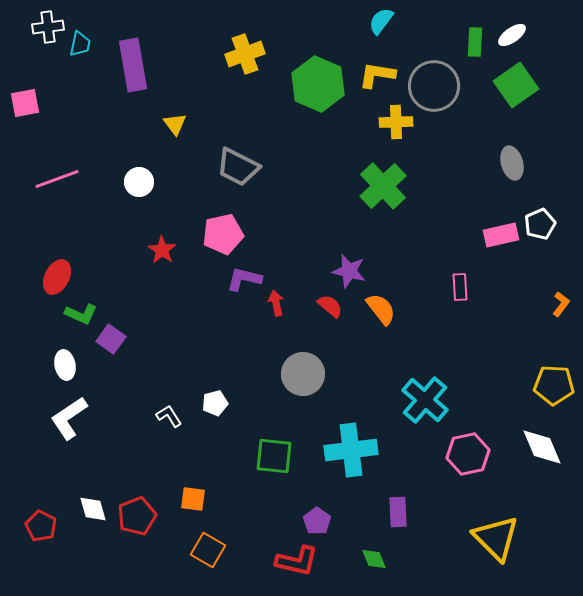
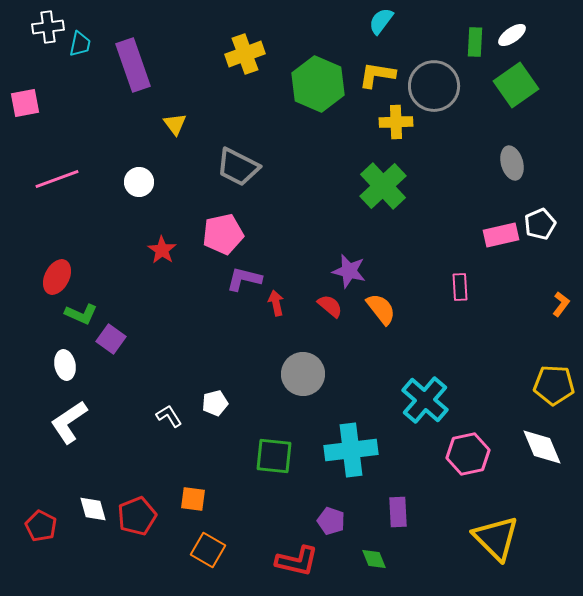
purple rectangle at (133, 65): rotated 9 degrees counterclockwise
white L-shape at (69, 418): moved 4 px down
purple pentagon at (317, 521): moved 14 px right; rotated 16 degrees counterclockwise
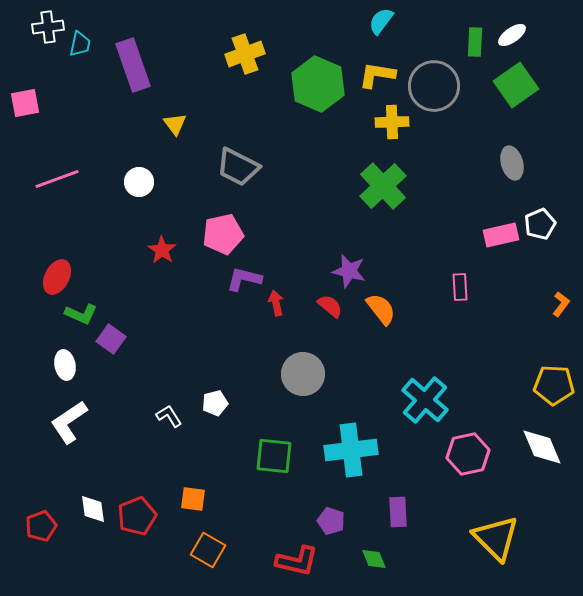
yellow cross at (396, 122): moved 4 px left
white diamond at (93, 509): rotated 8 degrees clockwise
red pentagon at (41, 526): rotated 24 degrees clockwise
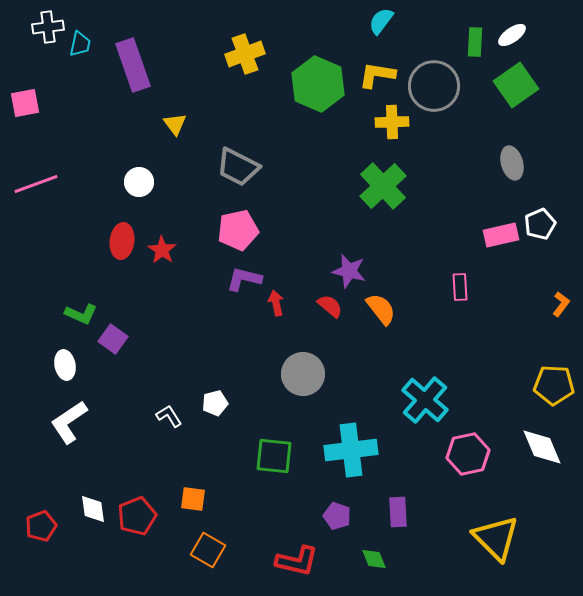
pink line at (57, 179): moved 21 px left, 5 px down
pink pentagon at (223, 234): moved 15 px right, 4 px up
red ellipse at (57, 277): moved 65 px right, 36 px up; rotated 20 degrees counterclockwise
purple square at (111, 339): moved 2 px right
purple pentagon at (331, 521): moved 6 px right, 5 px up
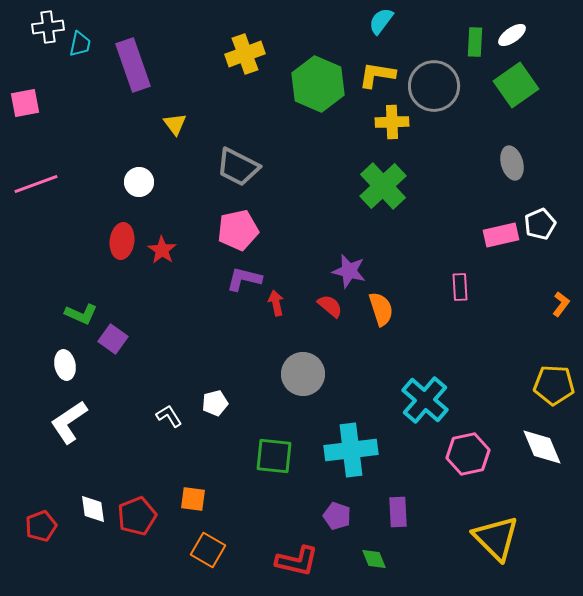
orange semicircle at (381, 309): rotated 20 degrees clockwise
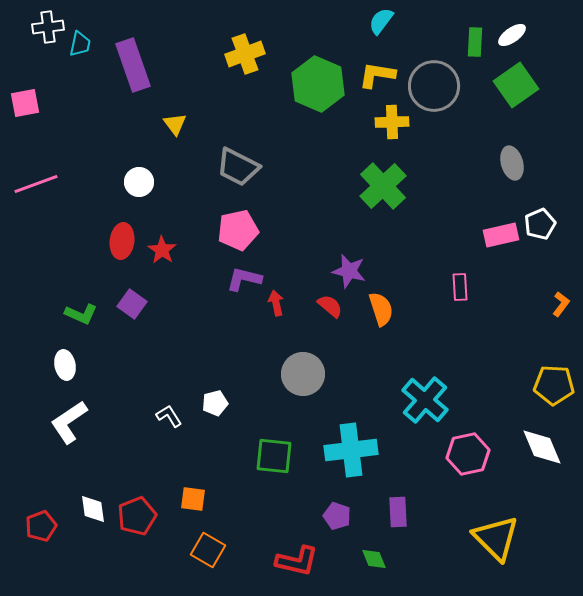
purple square at (113, 339): moved 19 px right, 35 px up
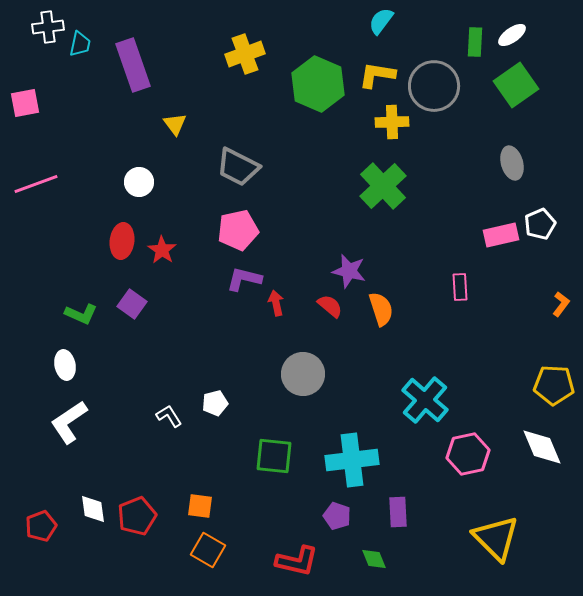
cyan cross at (351, 450): moved 1 px right, 10 px down
orange square at (193, 499): moved 7 px right, 7 px down
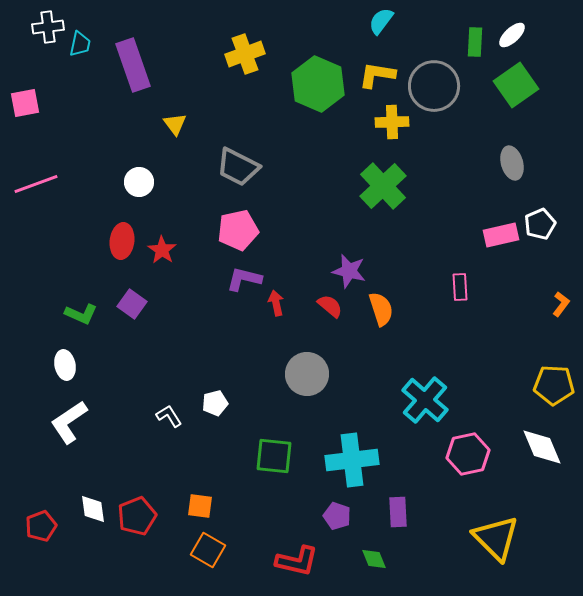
white ellipse at (512, 35): rotated 8 degrees counterclockwise
gray circle at (303, 374): moved 4 px right
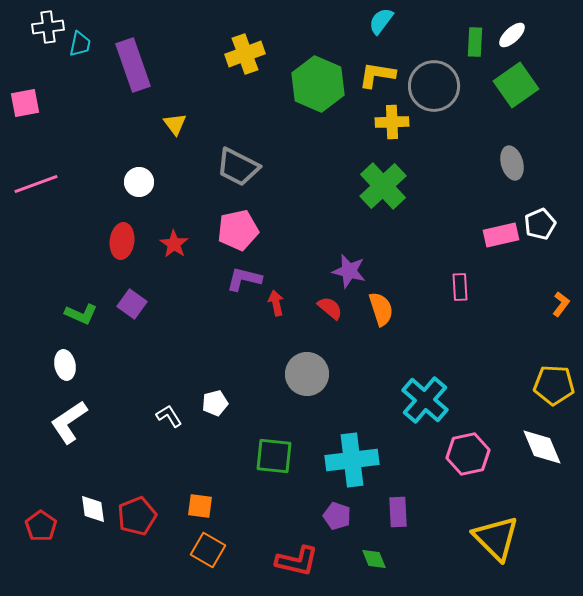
red star at (162, 250): moved 12 px right, 6 px up
red semicircle at (330, 306): moved 2 px down
red pentagon at (41, 526): rotated 16 degrees counterclockwise
